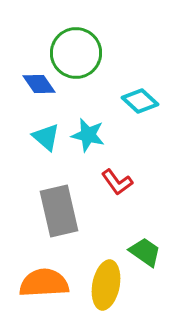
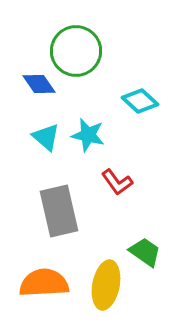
green circle: moved 2 px up
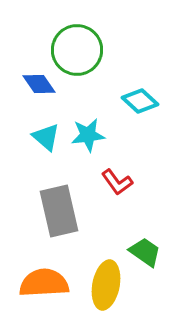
green circle: moved 1 px right, 1 px up
cyan star: rotated 20 degrees counterclockwise
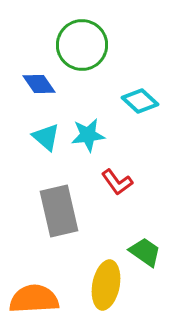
green circle: moved 5 px right, 5 px up
orange semicircle: moved 10 px left, 16 px down
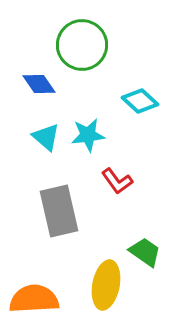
red L-shape: moved 1 px up
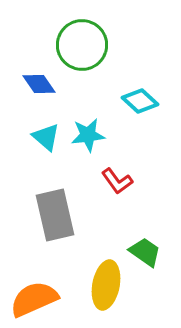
gray rectangle: moved 4 px left, 4 px down
orange semicircle: rotated 21 degrees counterclockwise
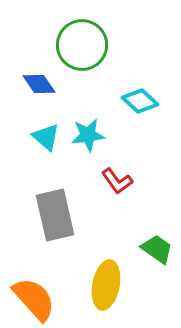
green trapezoid: moved 12 px right, 3 px up
orange semicircle: rotated 72 degrees clockwise
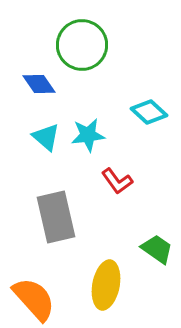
cyan diamond: moved 9 px right, 11 px down
gray rectangle: moved 1 px right, 2 px down
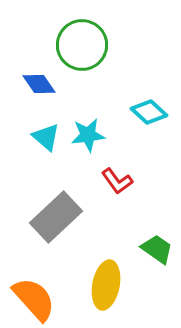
gray rectangle: rotated 60 degrees clockwise
